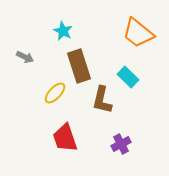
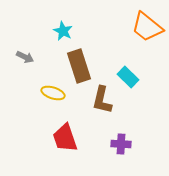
orange trapezoid: moved 9 px right, 6 px up
yellow ellipse: moved 2 px left; rotated 65 degrees clockwise
purple cross: rotated 30 degrees clockwise
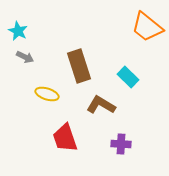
cyan star: moved 45 px left
yellow ellipse: moved 6 px left, 1 px down
brown L-shape: moved 1 px left, 5 px down; rotated 108 degrees clockwise
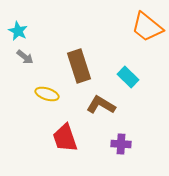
gray arrow: rotated 12 degrees clockwise
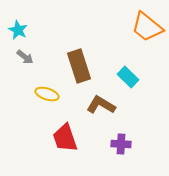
cyan star: moved 1 px up
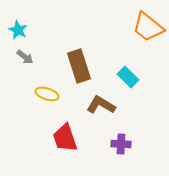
orange trapezoid: moved 1 px right
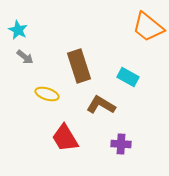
cyan rectangle: rotated 15 degrees counterclockwise
red trapezoid: rotated 12 degrees counterclockwise
